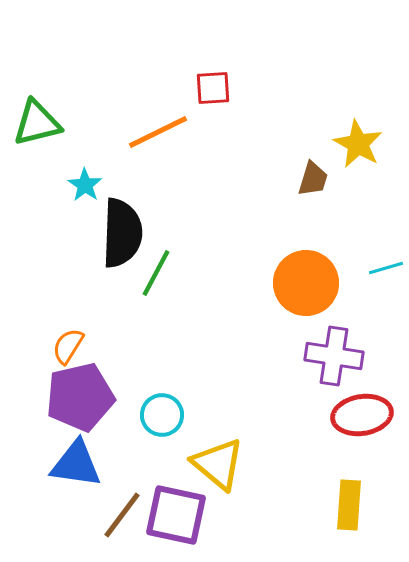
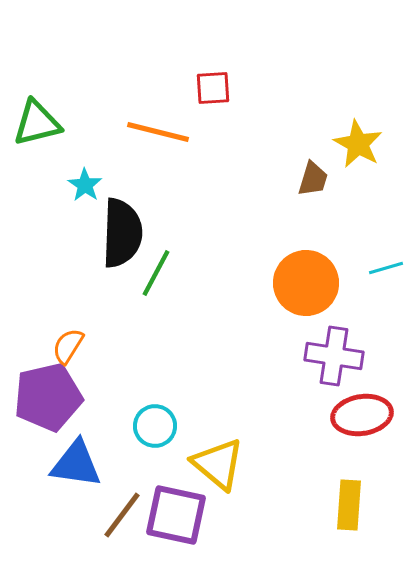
orange line: rotated 40 degrees clockwise
purple pentagon: moved 32 px left
cyan circle: moved 7 px left, 11 px down
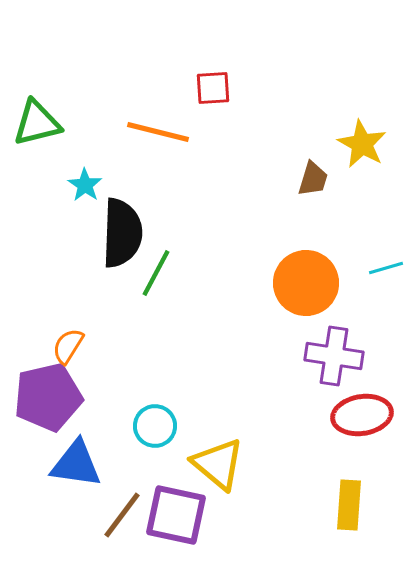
yellow star: moved 4 px right
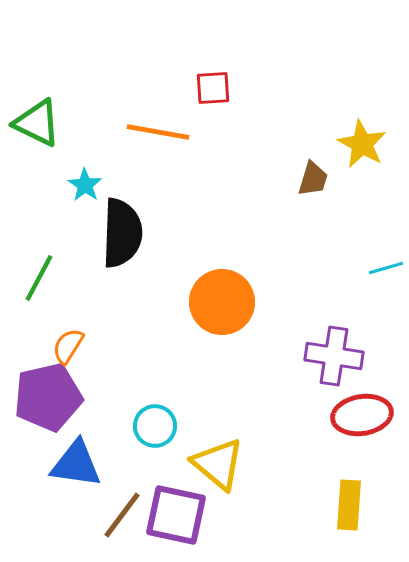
green triangle: rotated 40 degrees clockwise
orange line: rotated 4 degrees counterclockwise
green line: moved 117 px left, 5 px down
orange circle: moved 84 px left, 19 px down
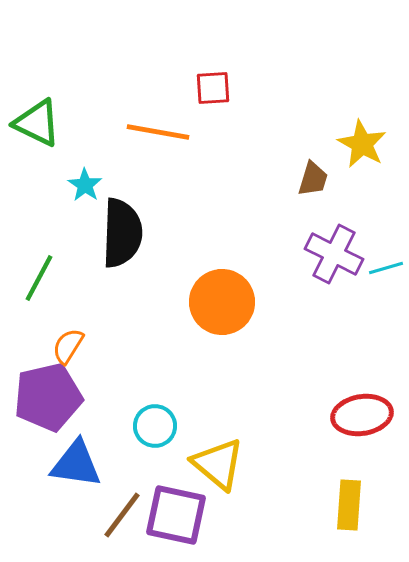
purple cross: moved 102 px up; rotated 18 degrees clockwise
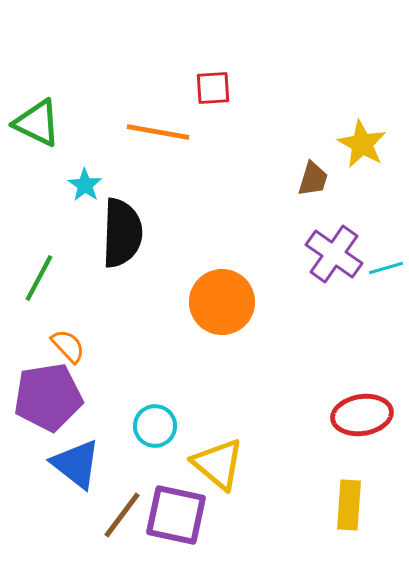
purple cross: rotated 8 degrees clockwise
orange semicircle: rotated 105 degrees clockwise
purple pentagon: rotated 4 degrees clockwise
blue triangle: rotated 30 degrees clockwise
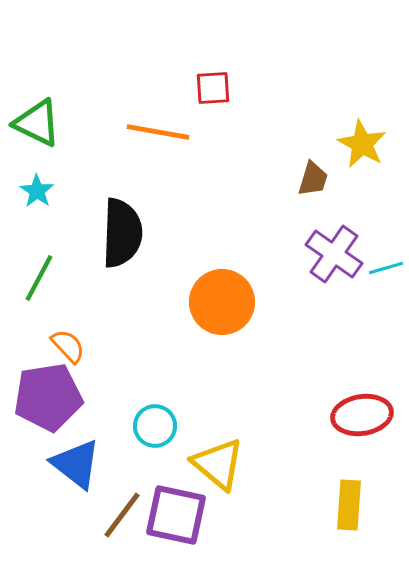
cyan star: moved 48 px left, 6 px down
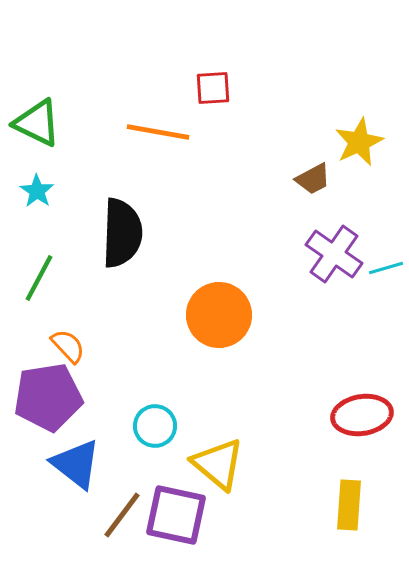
yellow star: moved 3 px left, 2 px up; rotated 18 degrees clockwise
brown trapezoid: rotated 45 degrees clockwise
orange circle: moved 3 px left, 13 px down
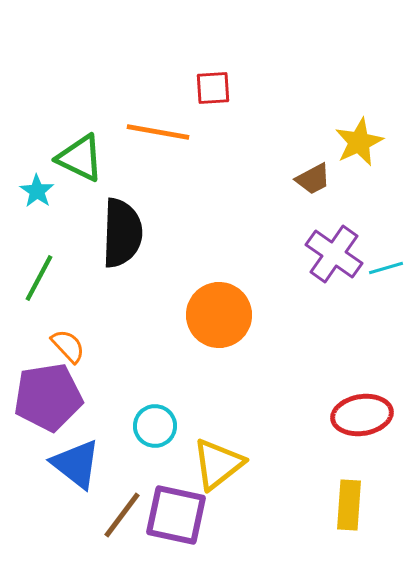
green triangle: moved 43 px right, 35 px down
yellow triangle: rotated 42 degrees clockwise
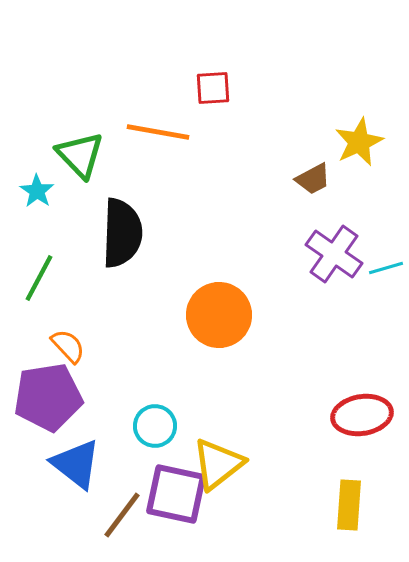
green triangle: moved 3 px up; rotated 20 degrees clockwise
purple square: moved 21 px up
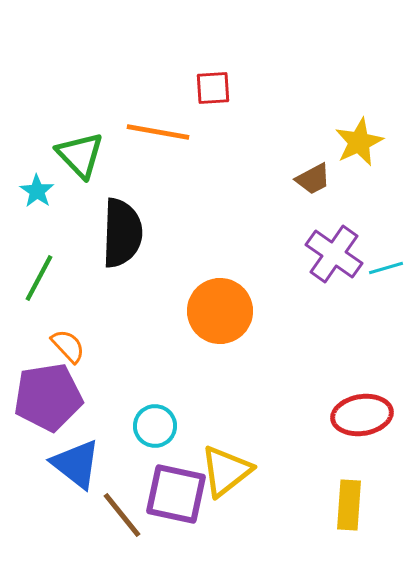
orange circle: moved 1 px right, 4 px up
yellow triangle: moved 8 px right, 7 px down
brown line: rotated 76 degrees counterclockwise
